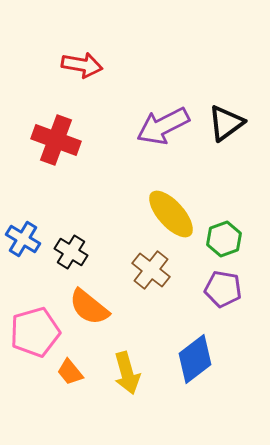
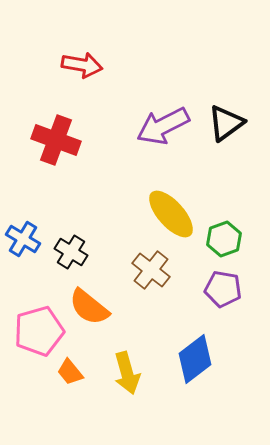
pink pentagon: moved 4 px right, 1 px up
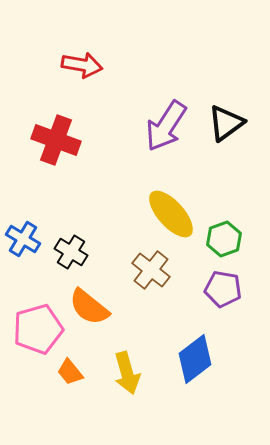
purple arrow: moved 3 px right; rotated 30 degrees counterclockwise
pink pentagon: moved 1 px left, 2 px up
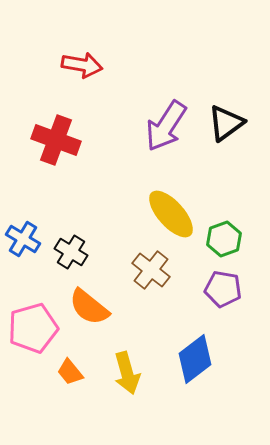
pink pentagon: moved 5 px left, 1 px up
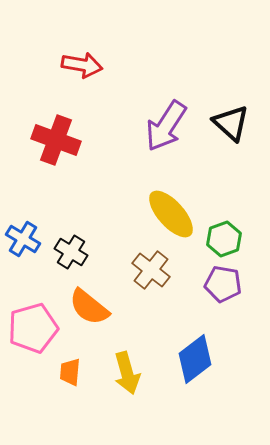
black triangle: moved 5 px right; rotated 42 degrees counterclockwise
purple pentagon: moved 5 px up
orange trapezoid: rotated 44 degrees clockwise
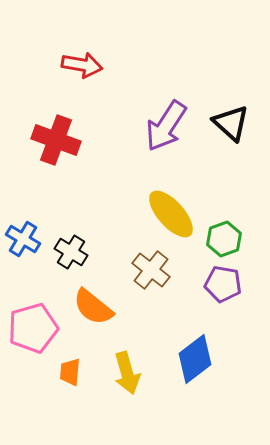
orange semicircle: moved 4 px right
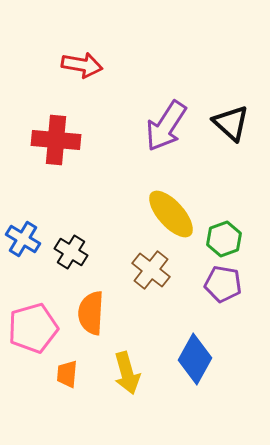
red cross: rotated 15 degrees counterclockwise
orange semicircle: moved 2 px left, 6 px down; rotated 54 degrees clockwise
blue diamond: rotated 24 degrees counterclockwise
orange trapezoid: moved 3 px left, 2 px down
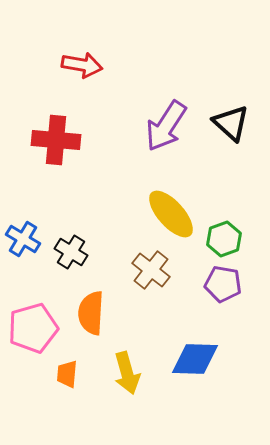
blue diamond: rotated 63 degrees clockwise
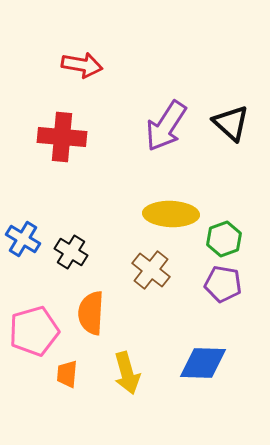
red cross: moved 6 px right, 3 px up
yellow ellipse: rotated 46 degrees counterclockwise
pink pentagon: moved 1 px right, 3 px down
blue diamond: moved 8 px right, 4 px down
